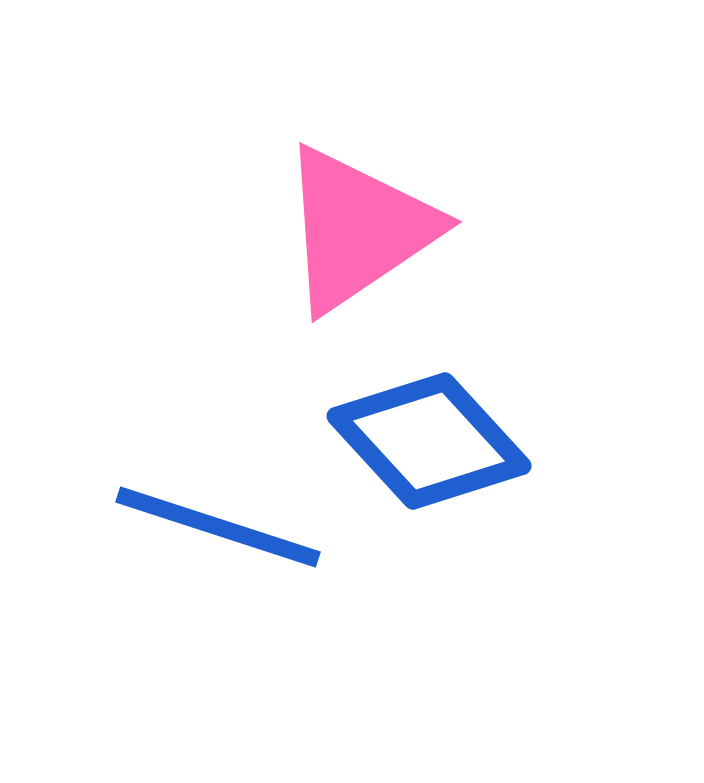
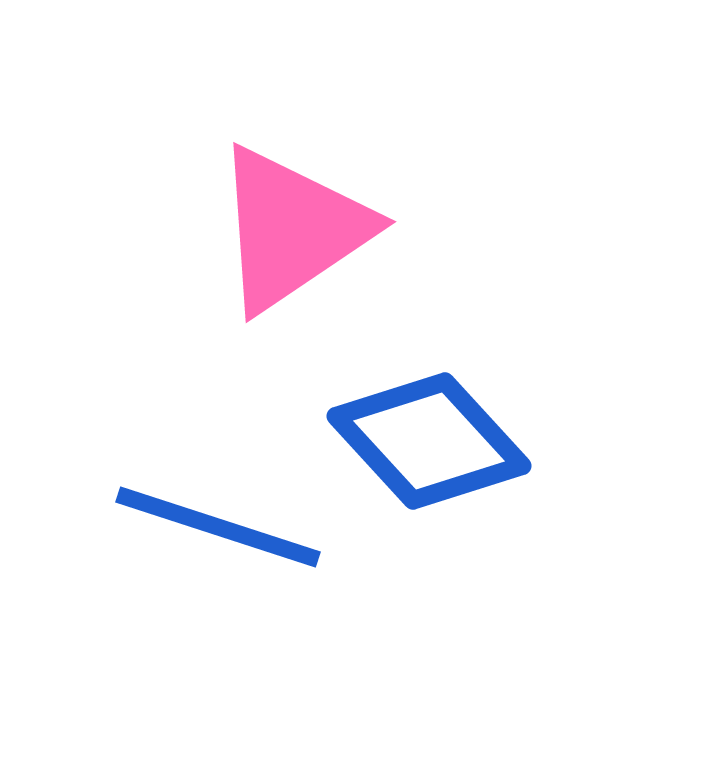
pink triangle: moved 66 px left
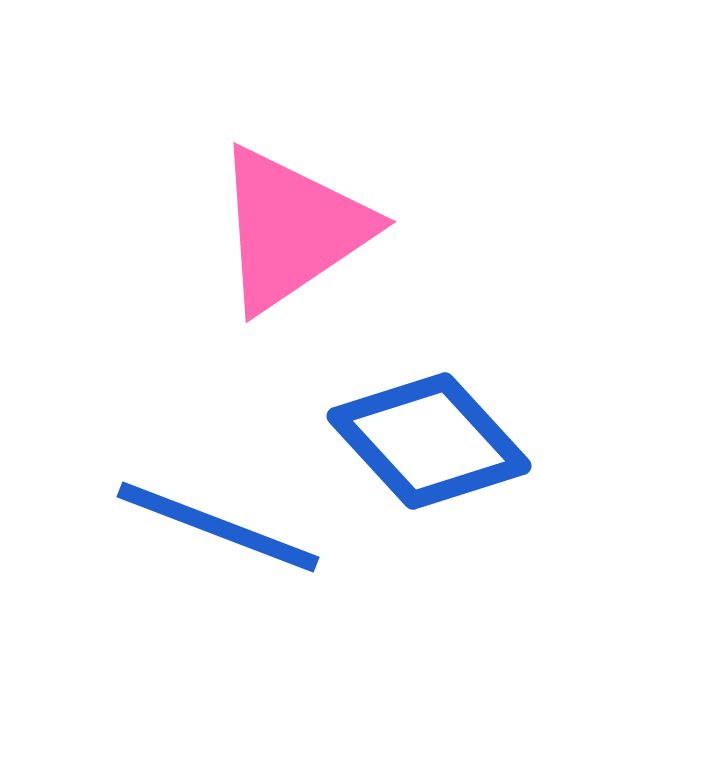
blue line: rotated 3 degrees clockwise
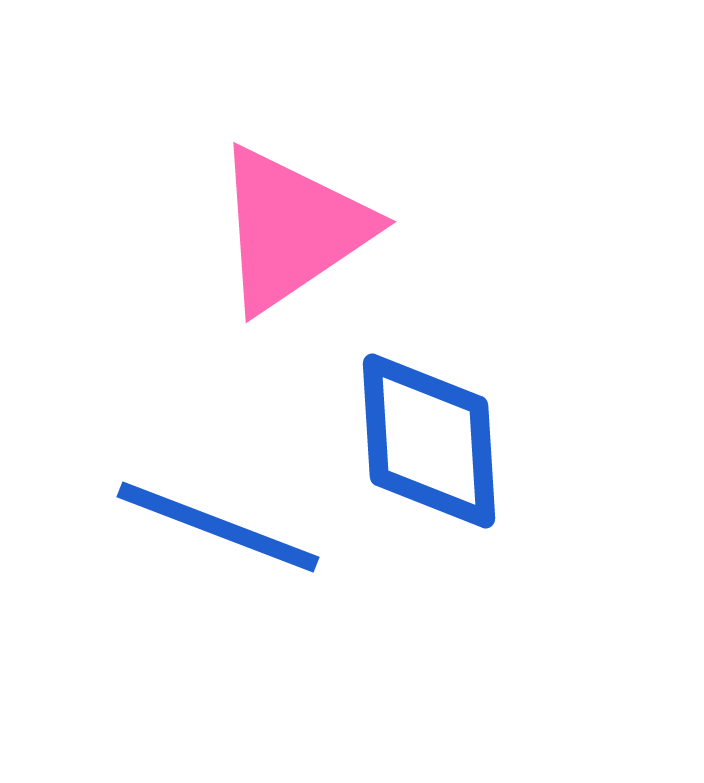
blue diamond: rotated 39 degrees clockwise
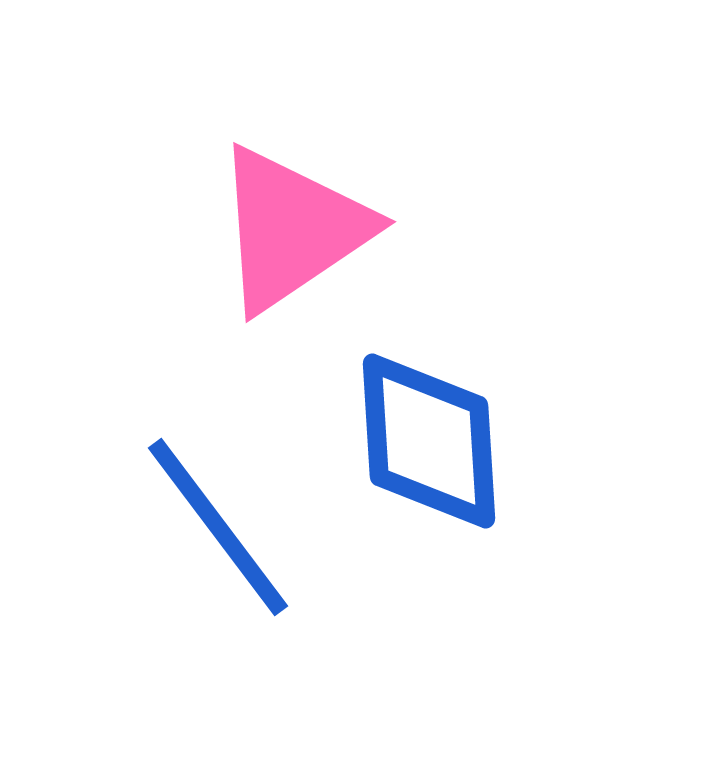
blue line: rotated 32 degrees clockwise
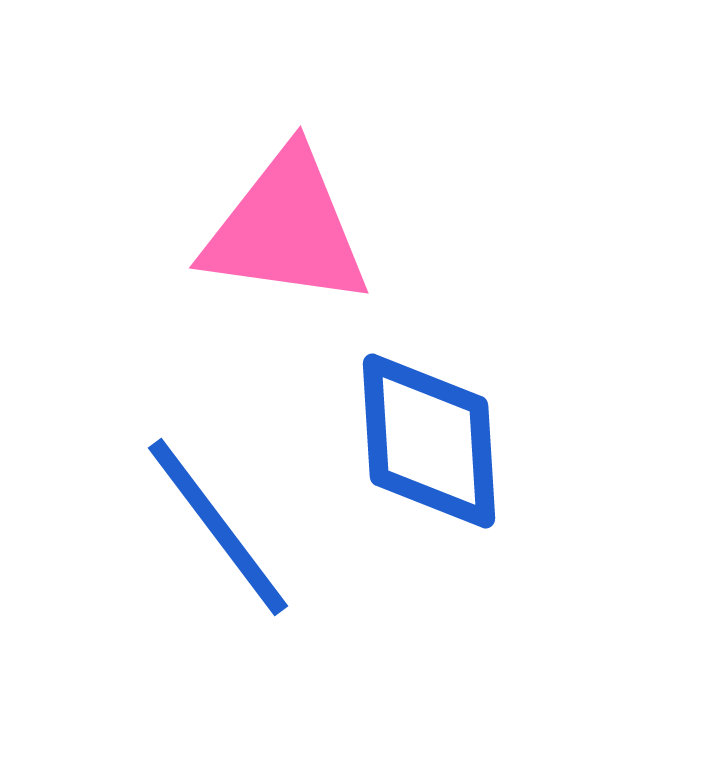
pink triangle: moved 6 px left; rotated 42 degrees clockwise
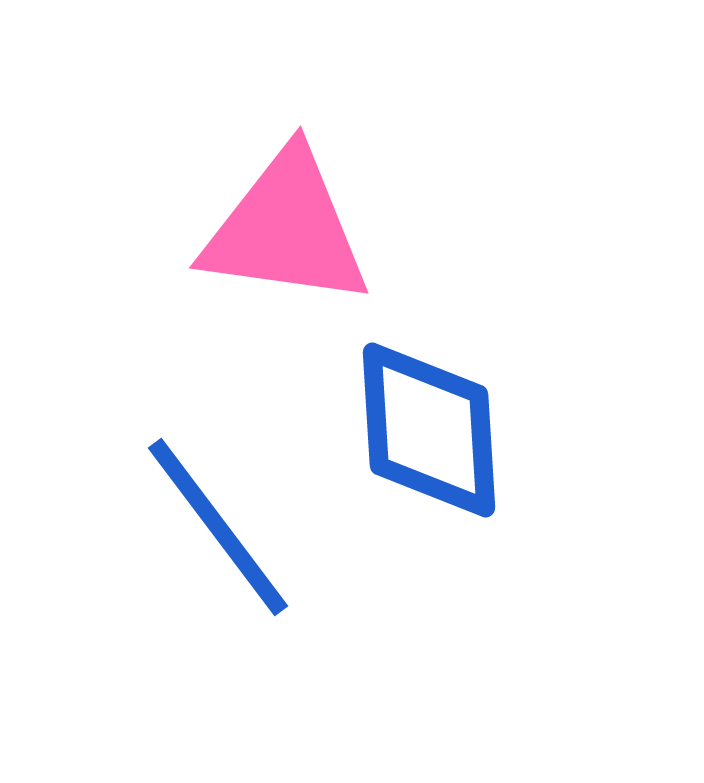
blue diamond: moved 11 px up
